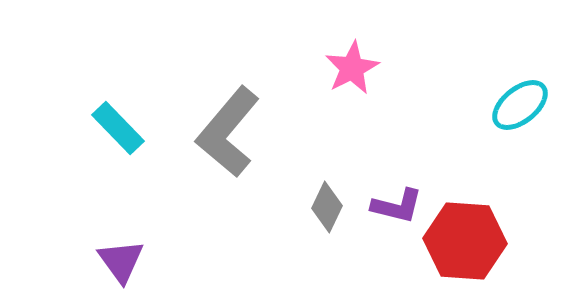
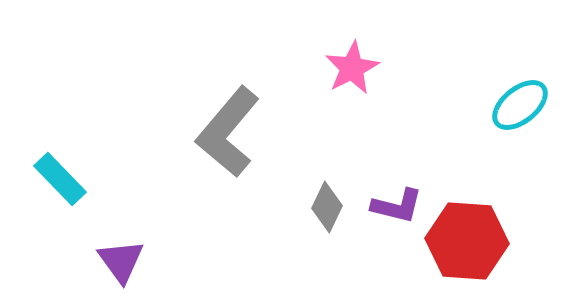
cyan rectangle: moved 58 px left, 51 px down
red hexagon: moved 2 px right
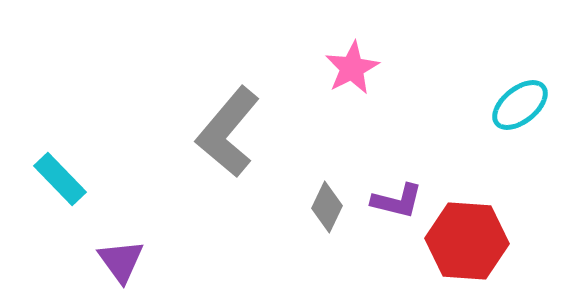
purple L-shape: moved 5 px up
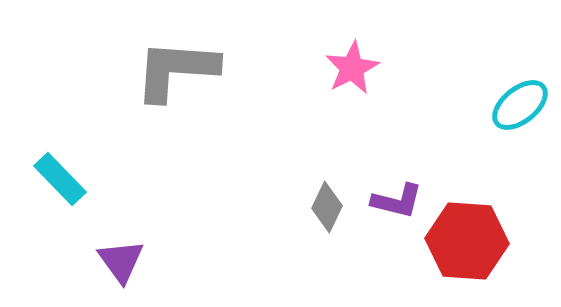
gray L-shape: moved 52 px left, 62 px up; rotated 54 degrees clockwise
